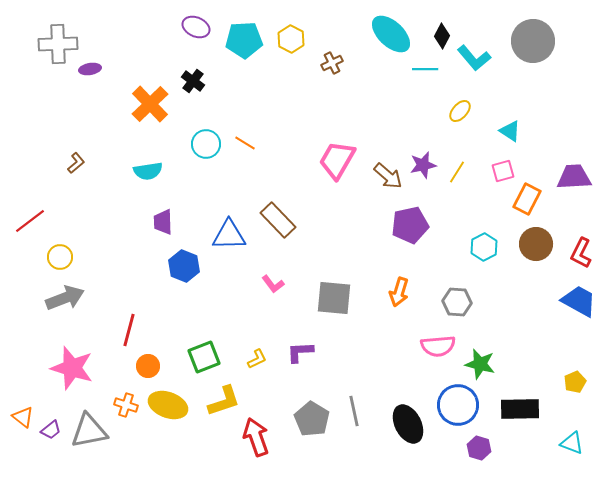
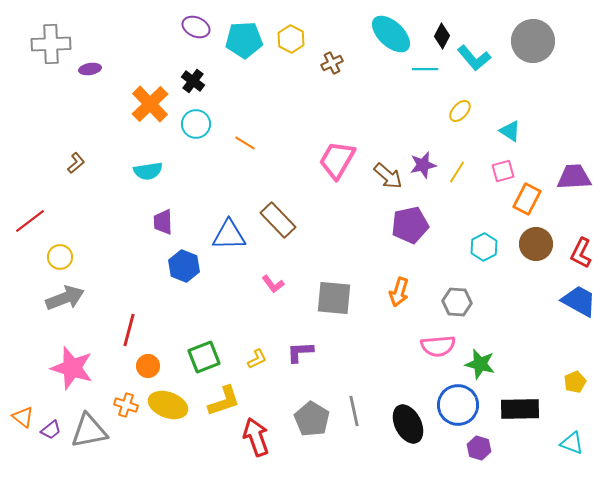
gray cross at (58, 44): moved 7 px left
cyan circle at (206, 144): moved 10 px left, 20 px up
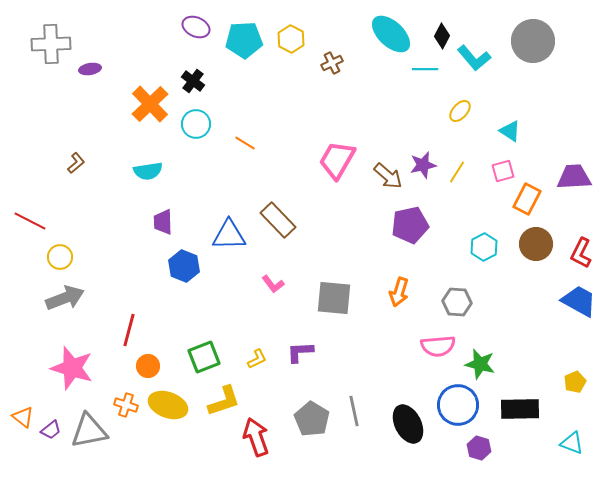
red line at (30, 221): rotated 64 degrees clockwise
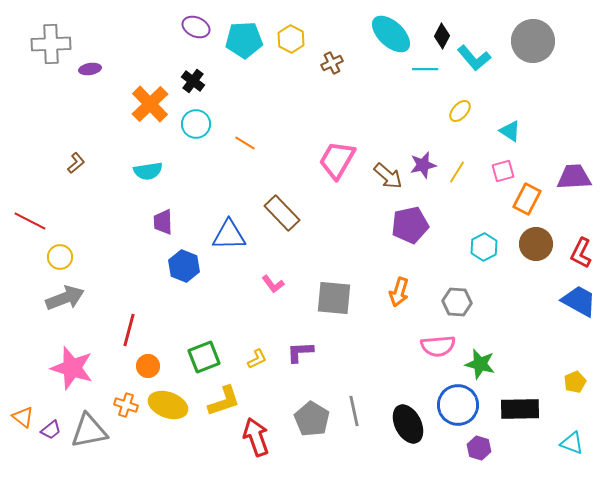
brown rectangle at (278, 220): moved 4 px right, 7 px up
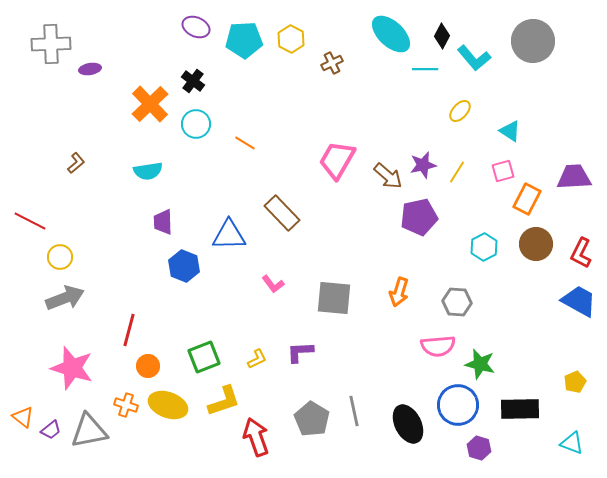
purple pentagon at (410, 225): moved 9 px right, 8 px up
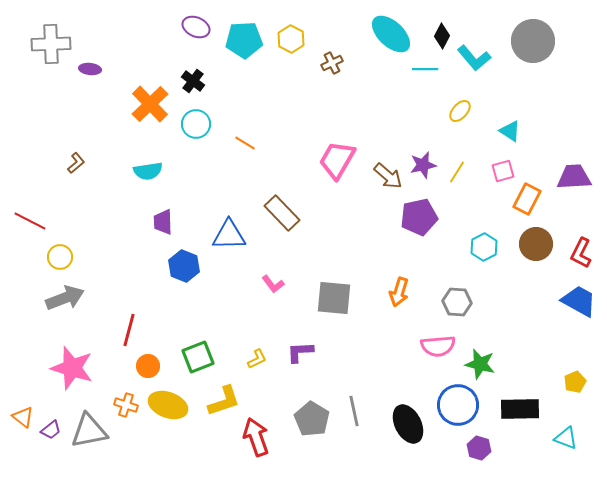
purple ellipse at (90, 69): rotated 15 degrees clockwise
green square at (204, 357): moved 6 px left
cyan triangle at (572, 443): moved 6 px left, 5 px up
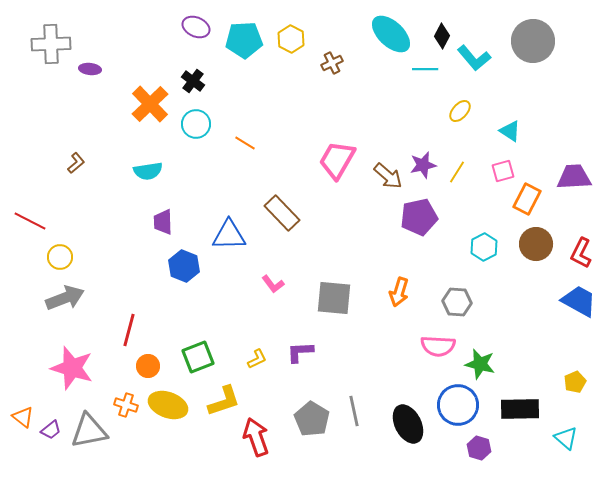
pink semicircle at (438, 346): rotated 8 degrees clockwise
cyan triangle at (566, 438): rotated 20 degrees clockwise
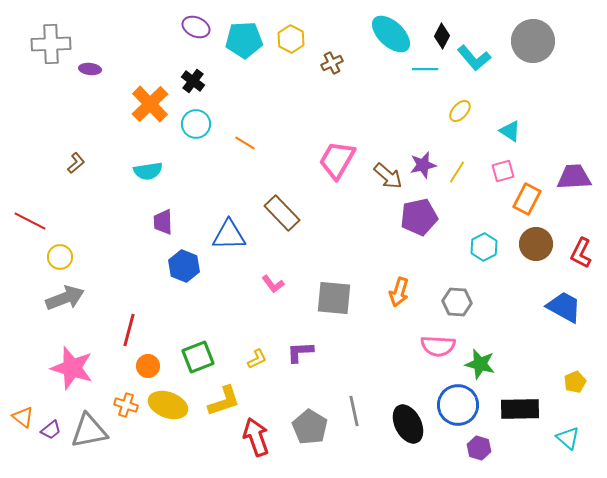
blue trapezoid at (579, 301): moved 15 px left, 6 px down
gray pentagon at (312, 419): moved 2 px left, 8 px down
cyan triangle at (566, 438): moved 2 px right
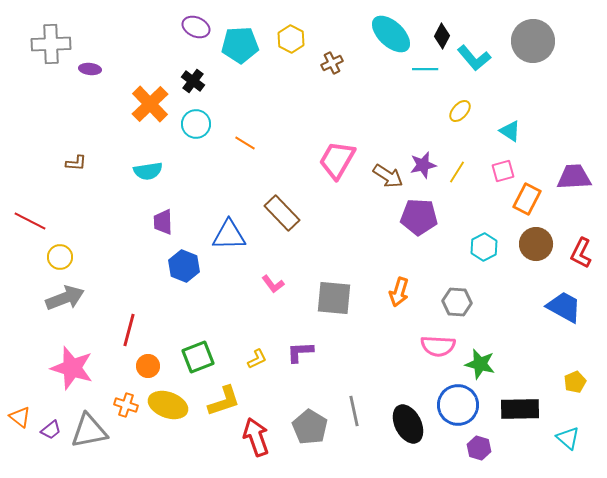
cyan pentagon at (244, 40): moved 4 px left, 5 px down
brown L-shape at (76, 163): rotated 45 degrees clockwise
brown arrow at (388, 176): rotated 8 degrees counterclockwise
purple pentagon at (419, 217): rotated 15 degrees clockwise
orange triangle at (23, 417): moved 3 px left
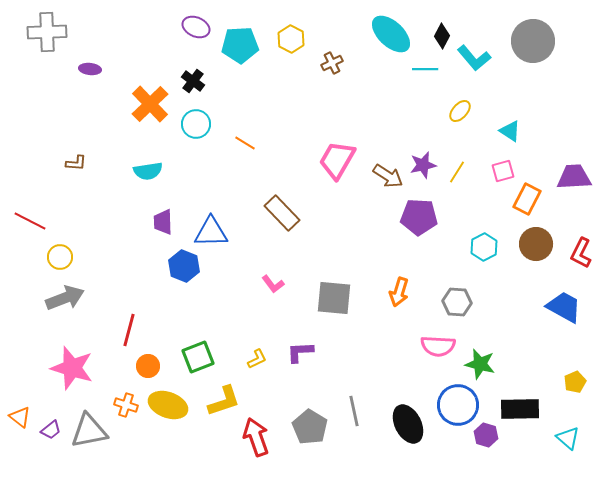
gray cross at (51, 44): moved 4 px left, 12 px up
blue triangle at (229, 235): moved 18 px left, 3 px up
purple hexagon at (479, 448): moved 7 px right, 13 px up
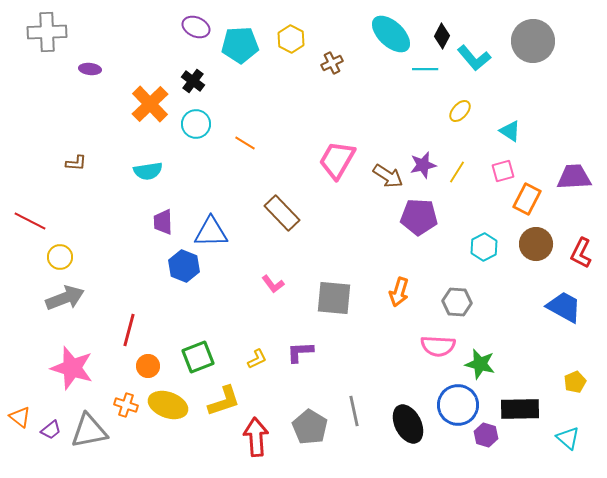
red arrow at (256, 437): rotated 15 degrees clockwise
